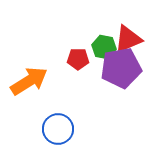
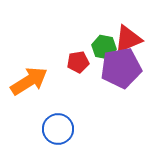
red pentagon: moved 3 px down; rotated 10 degrees counterclockwise
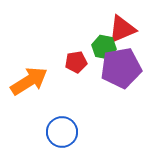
red triangle: moved 6 px left, 10 px up
red pentagon: moved 2 px left
blue circle: moved 4 px right, 3 px down
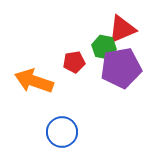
red pentagon: moved 2 px left
orange arrow: moved 5 px right; rotated 129 degrees counterclockwise
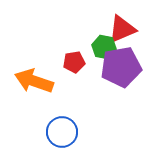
purple pentagon: moved 1 px up
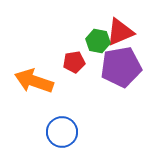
red triangle: moved 2 px left, 3 px down
green hexagon: moved 6 px left, 6 px up
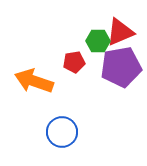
green hexagon: rotated 10 degrees counterclockwise
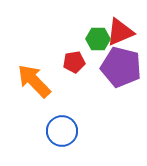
green hexagon: moved 2 px up
purple pentagon: rotated 24 degrees clockwise
orange arrow: rotated 27 degrees clockwise
blue circle: moved 1 px up
